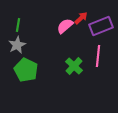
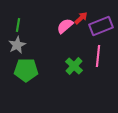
green pentagon: rotated 25 degrees counterclockwise
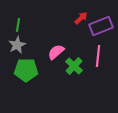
pink semicircle: moved 9 px left, 26 px down
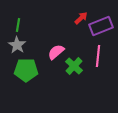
gray star: rotated 12 degrees counterclockwise
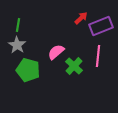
green pentagon: moved 2 px right; rotated 15 degrees clockwise
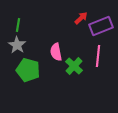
pink semicircle: rotated 60 degrees counterclockwise
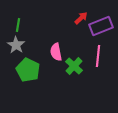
gray star: moved 1 px left
green pentagon: rotated 10 degrees clockwise
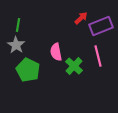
pink line: rotated 20 degrees counterclockwise
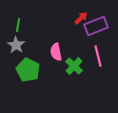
purple rectangle: moved 5 px left
